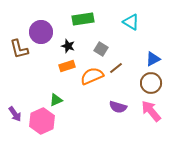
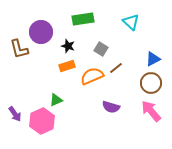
cyan triangle: rotated 12 degrees clockwise
purple semicircle: moved 7 px left
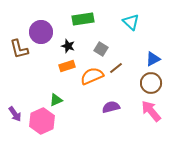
purple semicircle: rotated 150 degrees clockwise
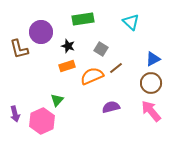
green triangle: moved 1 px right; rotated 24 degrees counterclockwise
purple arrow: rotated 21 degrees clockwise
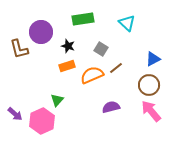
cyan triangle: moved 4 px left, 1 px down
orange semicircle: moved 1 px up
brown circle: moved 2 px left, 2 px down
purple arrow: rotated 35 degrees counterclockwise
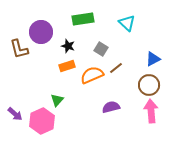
pink arrow: rotated 35 degrees clockwise
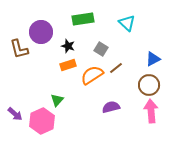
orange rectangle: moved 1 px right, 1 px up
orange semicircle: rotated 10 degrees counterclockwise
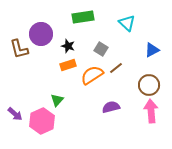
green rectangle: moved 2 px up
purple circle: moved 2 px down
blue triangle: moved 1 px left, 9 px up
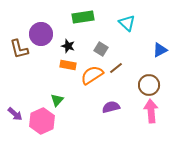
blue triangle: moved 8 px right
orange rectangle: rotated 28 degrees clockwise
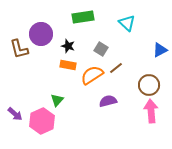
purple semicircle: moved 3 px left, 6 px up
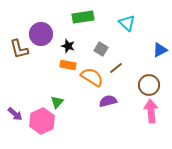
orange semicircle: moved 2 px down; rotated 65 degrees clockwise
green triangle: moved 2 px down
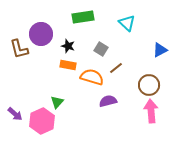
orange semicircle: rotated 15 degrees counterclockwise
